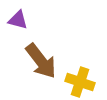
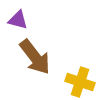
brown arrow: moved 6 px left, 4 px up
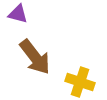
purple triangle: moved 6 px up
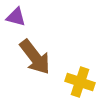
purple triangle: moved 2 px left, 3 px down
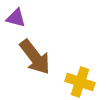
purple triangle: moved 1 px down
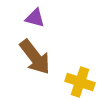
purple triangle: moved 19 px right
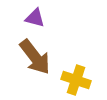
yellow cross: moved 4 px left, 2 px up
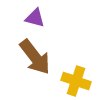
yellow cross: moved 1 px down
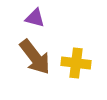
yellow cross: moved 18 px up; rotated 12 degrees counterclockwise
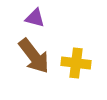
brown arrow: moved 1 px left, 1 px up
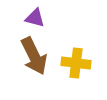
brown arrow: rotated 12 degrees clockwise
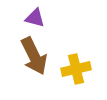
yellow cross: moved 6 px down; rotated 20 degrees counterclockwise
